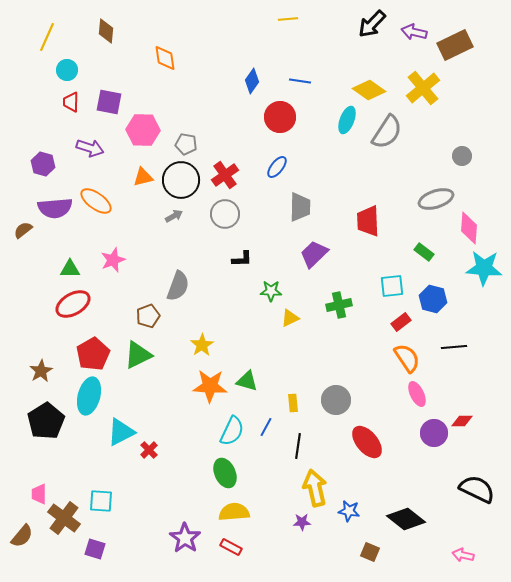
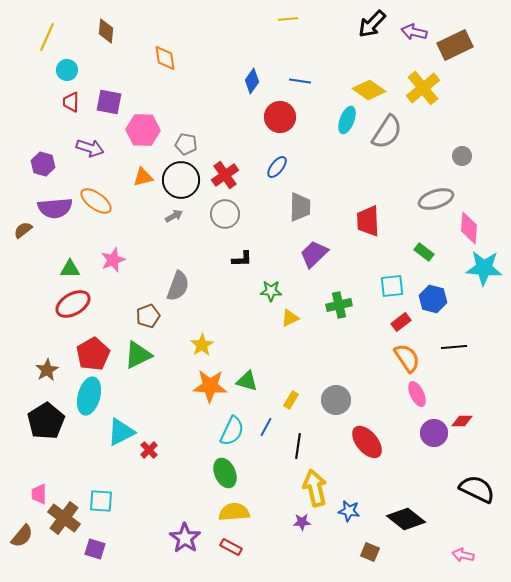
brown star at (41, 371): moved 6 px right, 1 px up
yellow rectangle at (293, 403): moved 2 px left, 3 px up; rotated 36 degrees clockwise
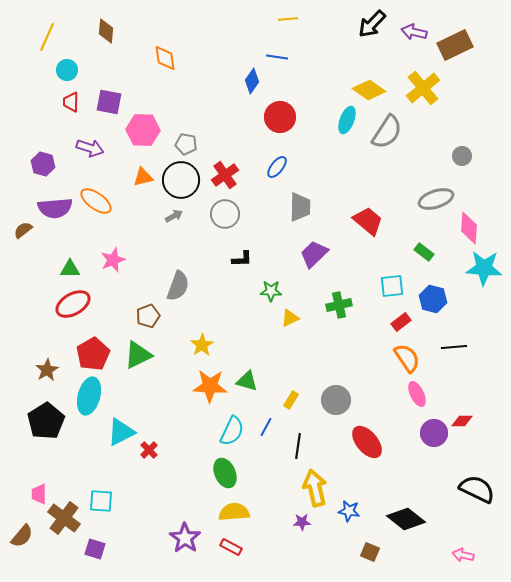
blue line at (300, 81): moved 23 px left, 24 px up
red trapezoid at (368, 221): rotated 132 degrees clockwise
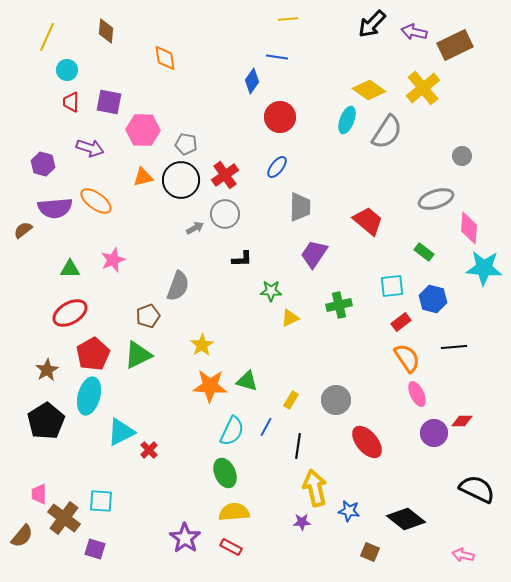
gray arrow at (174, 216): moved 21 px right, 12 px down
purple trapezoid at (314, 254): rotated 12 degrees counterclockwise
red ellipse at (73, 304): moved 3 px left, 9 px down
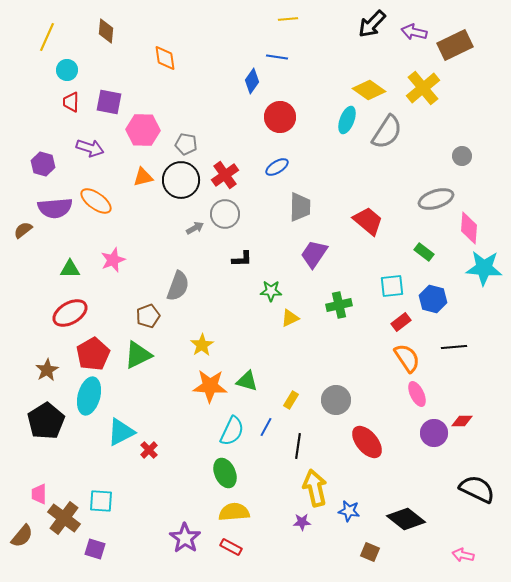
blue ellipse at (277, 167): rotated 20 degrees clockwise
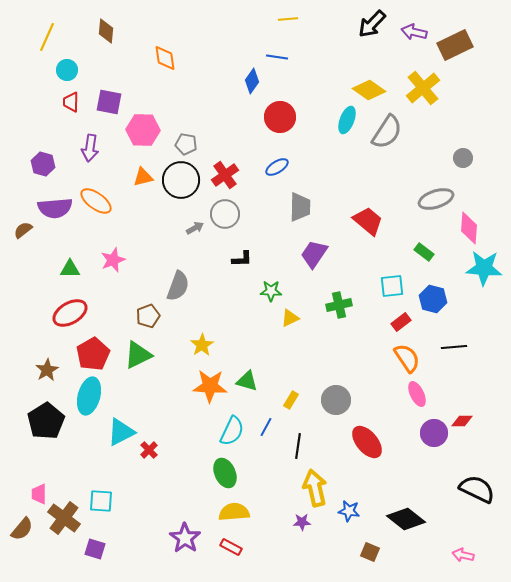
purple arrow at (90, 148): rotated 80 degrees clockwise
gray circle at (462, 156): moved 1 px right, 2 px down
brown semicircle at (22, 536): moved 7 px up
